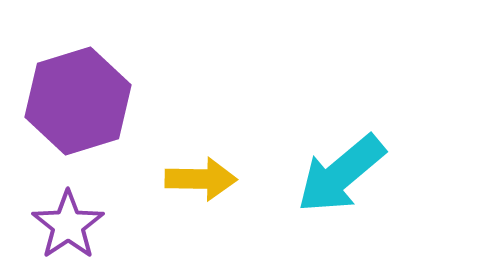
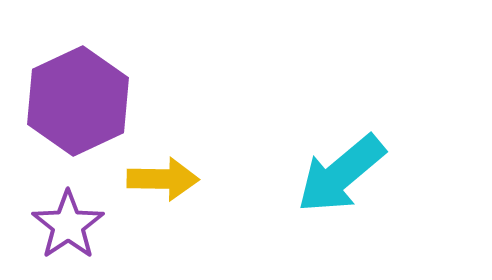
purple hexagon: rotated 8 degrees counterclockwise
yellow arrow: moved 38 px left
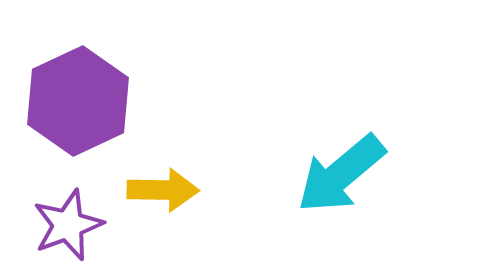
yellow arrow: moved 11 px down
purple star: rotated 14 degrees clockwise
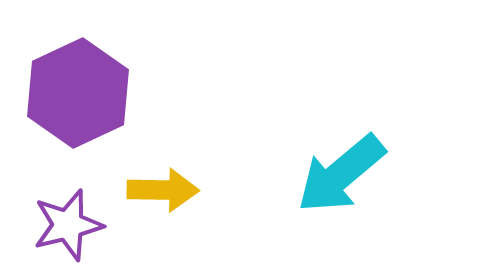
purple hexagon: moved 8 px up
purple star: rotated 6 degrees clockwise
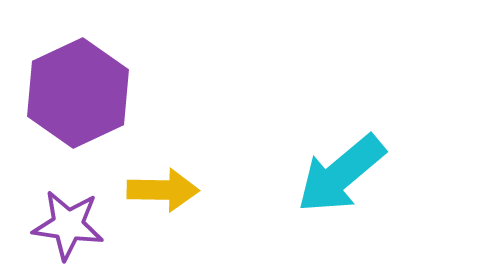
purple star: rotated 22 degrees clockwise
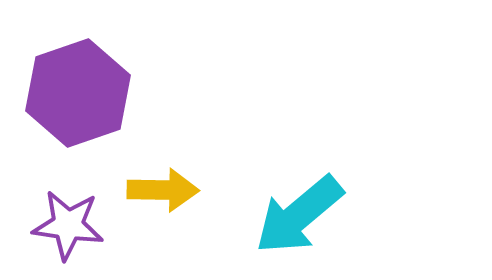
purple hexagon: rotated 6 degrees clockwise
cyan arrow: moved 42 px left, 41 px down
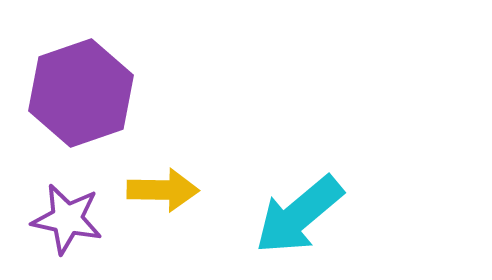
purple hexagon: moved 3 px right
purple star: moved 1 px left, 6 px up; rotated 4 degrees clockwise
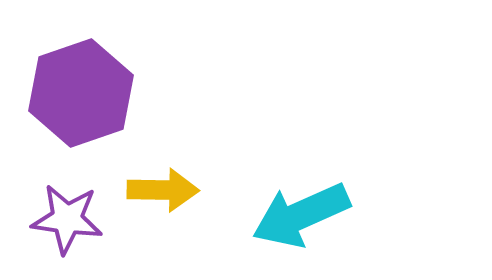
cyan arrow: moved 2 px right; rotated 16 degrees clockwise
purple star: rotated 4 degrees counterclockwise
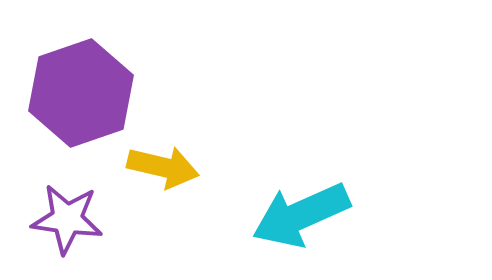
yellow arrow: moved 23 px up; rotated 12 degrees clockwise
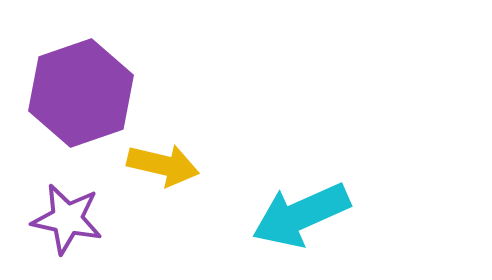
yellow arrow: moved 2 px up
purple star: rotated 4 degrees clockwise
